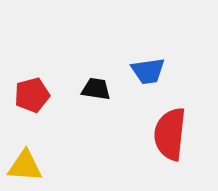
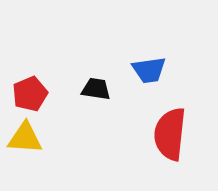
blue trapezoid: moved 1 px right, 1 px up
red pentagon: moved 2 px left, 1 px up; rotated 8 degrees counterclockwise
yellow triangle: moved 28 px up
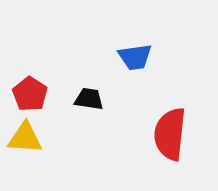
blue trapezoid: moved 14 px left, 13 px up
black trapezoid: moved 7 px left, 10 px down
red pentagon: rotated 16 degrees counterclockwise
